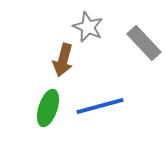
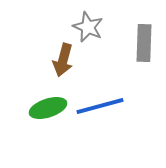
gray rectangle: rotated 45 degrees clockwise
green ellipse: rotated 54 degrees clockwise
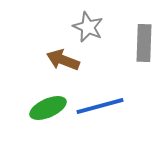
brown arrow: rotated 96 degrees clockwise
green ellipse: rotated 6 degrees counterclockwise
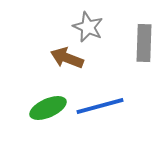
brown arrow: moved 4 px right, 2 px up
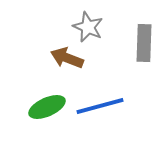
green ellipse: moved 1 px left, 1 px up
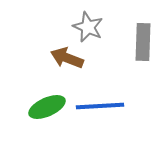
gray rectangle: moved 1 px left, 1 px up
blue line: rotated 12 degrees clockwise
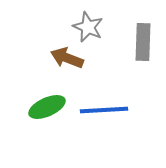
blue line: moved 4 px right, 4 px down
